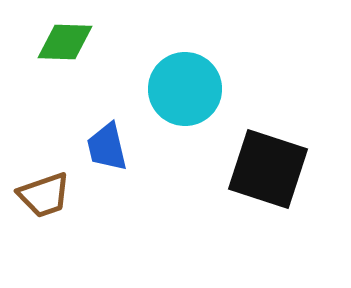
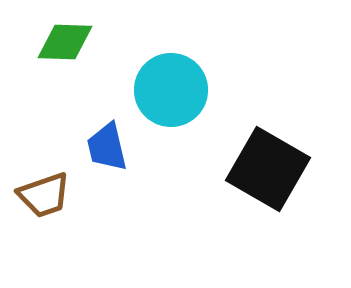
cyan circle: moved 14 px left, 1 px down
black square: rotated 12 degrees clockwise
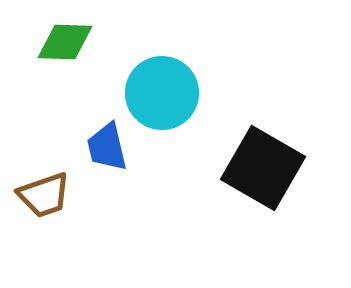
cyan circle: moved 9 px left, 3 px down
black square: moved 5 px left, 1 px up
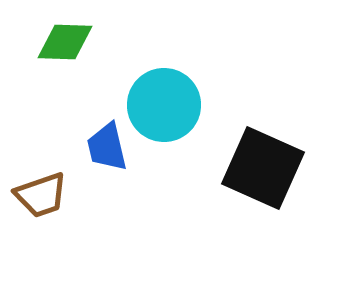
cyan circle: moved 2 px right, 12 px down
black square: rotated 6 degrees counterclockwise
brown trapezoid: moved 3 px left
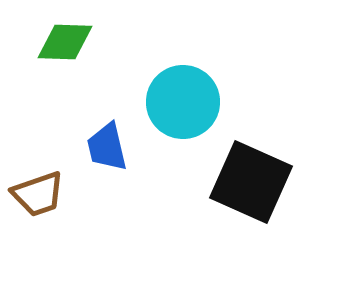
cyan circle: moved 19 px right, 3 px up
black square: moved 12 px left, 14 px down
brown trapezoid: moved 3 px left, 1 px up
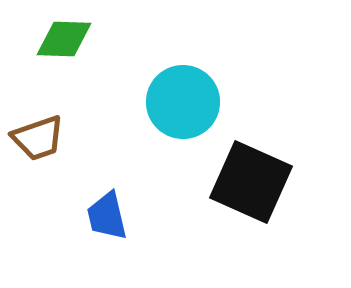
green diamond: moved 1 px left, 3 px up
blue trapezoid: moved 69 px down
brown trapezoid: moved 56 px up
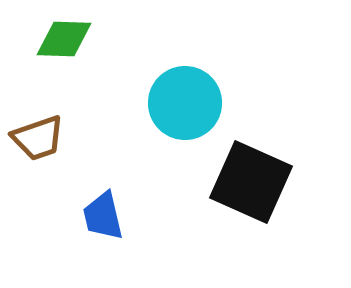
cyan circle: moved 2 px right, 1 px down
blue trapezoid: moved 4 px left
